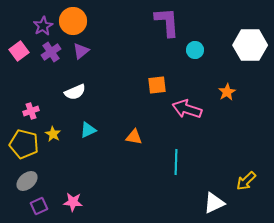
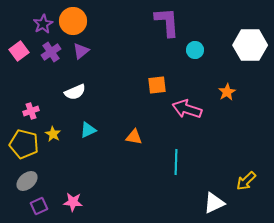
purple star: moved 2 px up
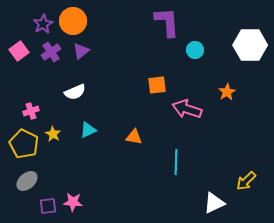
yellow pentagon: rotated 12 degrees clockwise
purple square: moved 9 px right; rotated 18 degrees clockwise
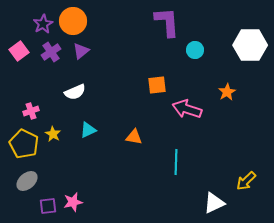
pink star: rotated 18 degrees counterclockwise
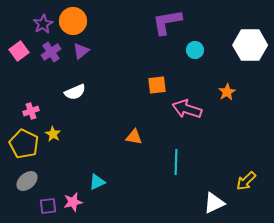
purple L-shape: rotated 96 degrees counterclockwise
cyan triangle: moved 9 px right, 52 px down
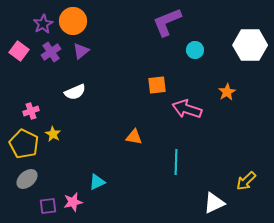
purple L-shape: rotated 12 degrees counterclockwise
pink square: rotated 18 degrees counterclockwise
gray ellipse: moved 2 px up
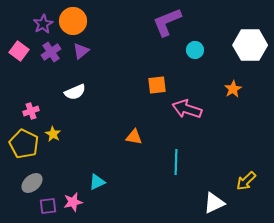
orange star: moved 6 px right, 3 px up
gray ellipse: moved 5 px right, 4 px down
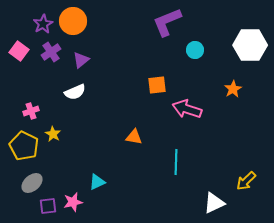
purple triangle: moved 9 px down
yellow pentagon: moved 2 px down
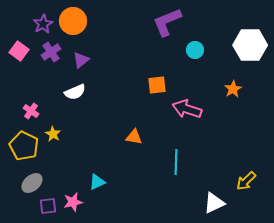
pink cross: rotated 35 degrees counterclockwise
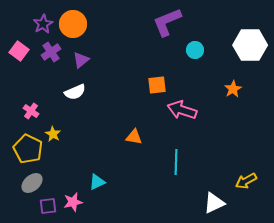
orange circle: moved 3 px down
pink arrow: moved 5 px left, 1 px down
yellow pentagon: moved 4 px right, 3 px down
yellow arrow: rotated 15 degrees clockwise
